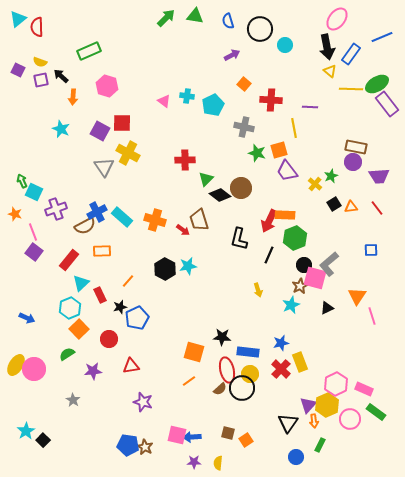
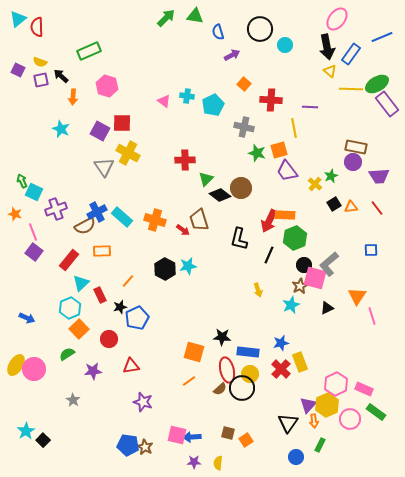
blue semicircle at (228, 21): moved 10 px left, 11 px down
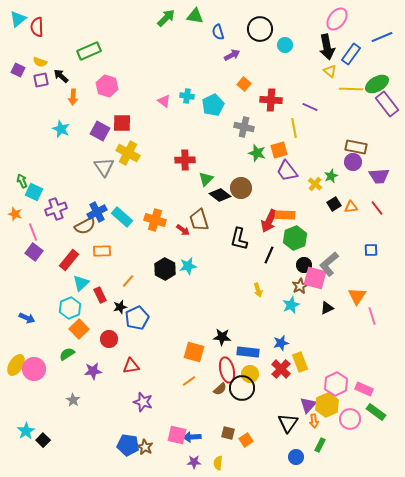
purple line at (310, 107): rotated 21 degrees clockwise
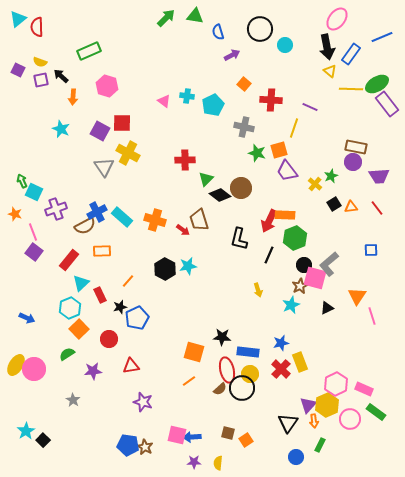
yellow line at (294, 128): rotated 30 degrees clockwise
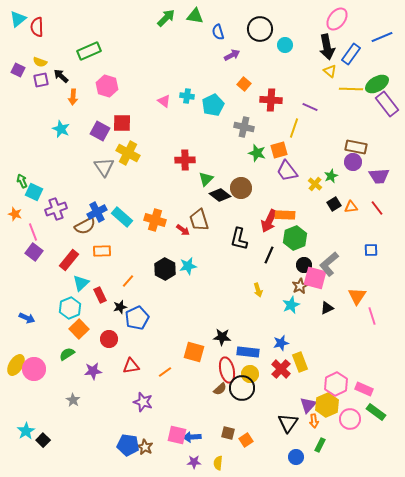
orange line at (189, 381): moved 24 px left, 9 px up
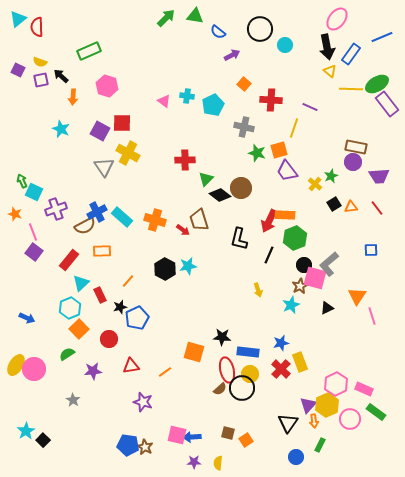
blue semicircle at (218, 32): rotated 35 degrees counterclockwise
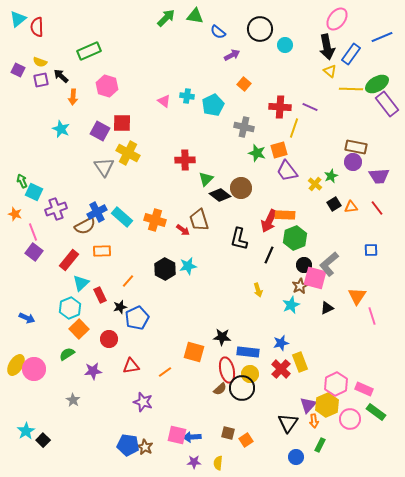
red cross at (271, 100): moved 9 px right, 7 px down
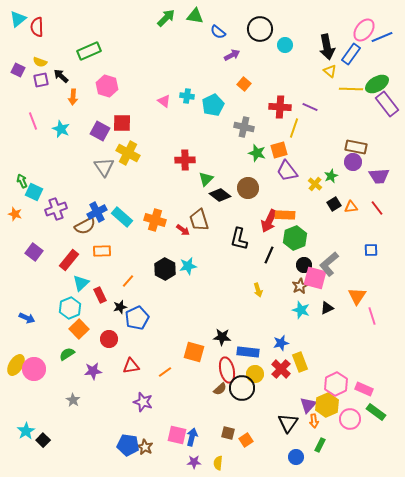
pink ellipse at (337, 19): moved 27 px right, 11 px down
brown circle at (241, 188): moved 7 px right
pink line at (33, 232): moved 111 px up
cyan star at (291, 305): moved 10 px right, 5 px down; rotated 30 degrees counterclockwise
yellow circle at (250, 374): moved 5 px right
blue arrow at (192, 437): rotated 108 degrees clockwise
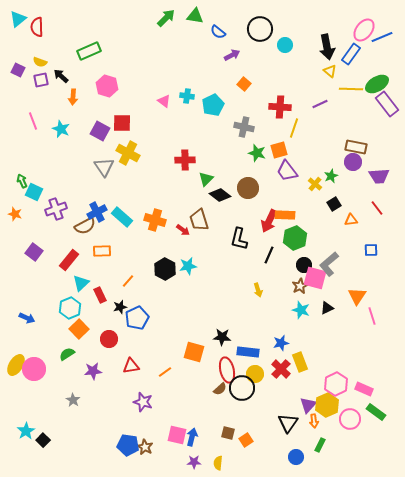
purple line at (310, 107): moved 10 px right, 3 px up; rotated 49 degrees counterclockwise
orange triangle at (351, 207): moved 13 px down
